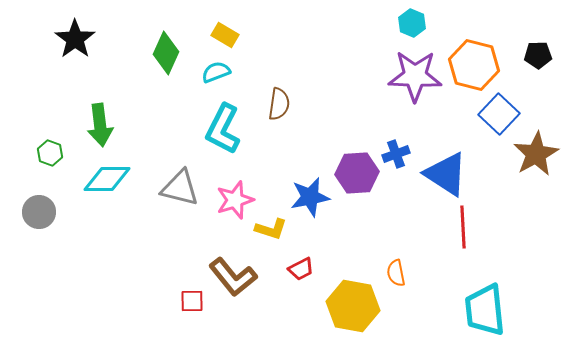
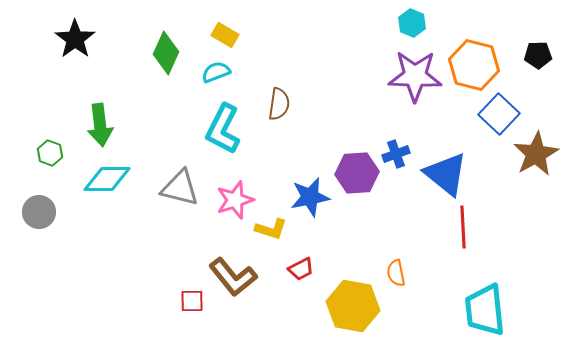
blue triangle: rotated 6 degrees clockwise
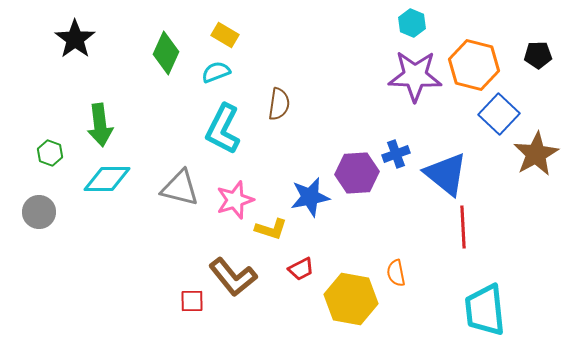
yellow hexagon: moved 2 px left, 7 px up
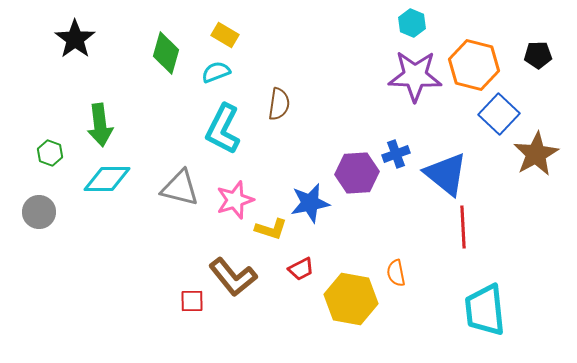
green diamond: rotated 9 degrees counterclockwise
blue star: moved 6 px down
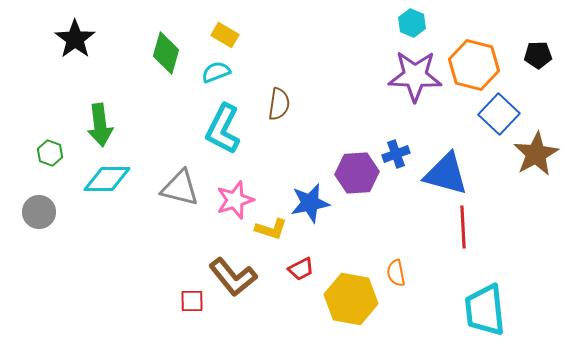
blue triangle: rotated 24 degrees counterclockwise
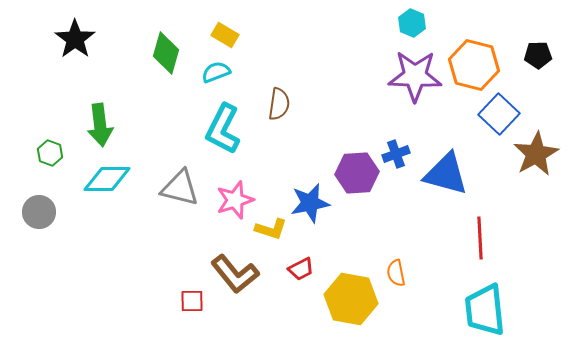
red line: moved 17 px right, 11 px down
brown L-shape: moved 2 px right, 3 px up
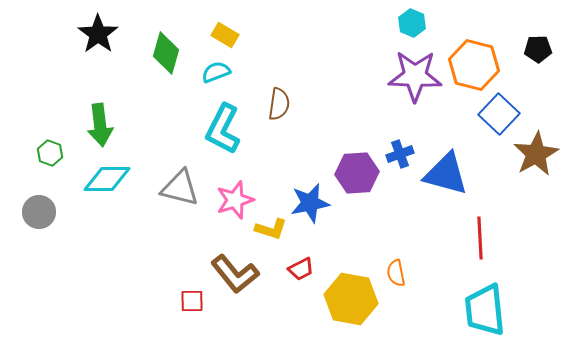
black star: moved 23 px right, 5 px up
black pentagon: moved 6 px up
blue cross: moved 4 px right
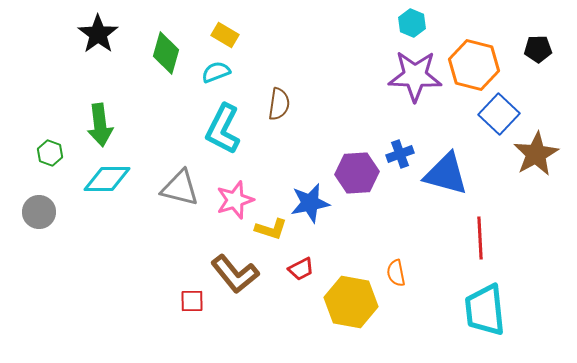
yellow hexagon: moved 3 px down
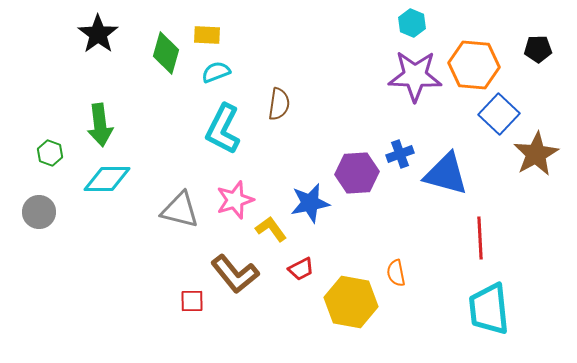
yellow rectangle: moved 18 px left; rotated 28 degrees counterclockwise
orange hexagon: rotated 9 degrees counterclockwise
gray triangle: moved 22 px down
yellow L-shape: rotated 144 degrees counterclockwise
cyan trapezoid: moved 4 px right, 1 px up
